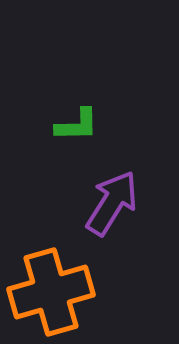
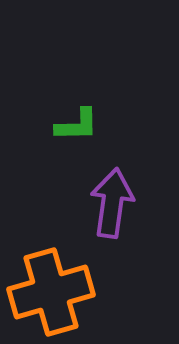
purple arrow: rotated 24 degrees counterclockwise
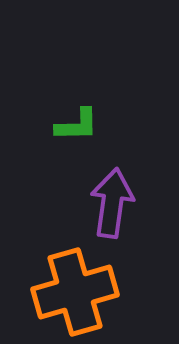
orange cross: moved 24 px right
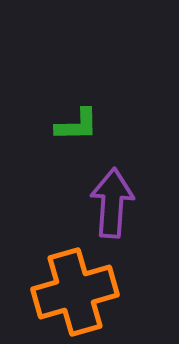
purple arrow: rotated 4 degrees counterclockwise
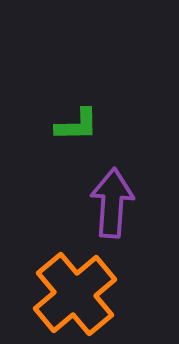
orange cross: moved 2 px down; rotated 24 degrees counterclockwise
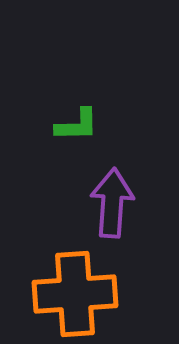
orange cross: rotated 36 degrees clockwise
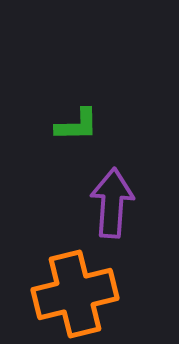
orange cross: rotated 10 degrees counterclockwise
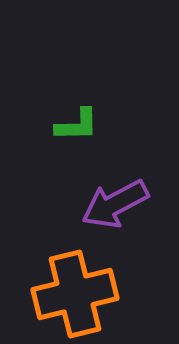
purple arrow: moved 3 px right, 1 px down; rotated 122 degrees counterclockwise
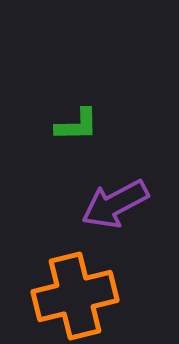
orange cross: moved 2 px down
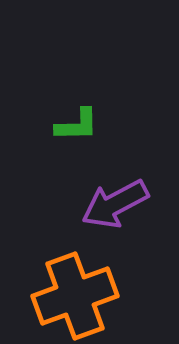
orange cross: rotated 6 degrees counterclockwise
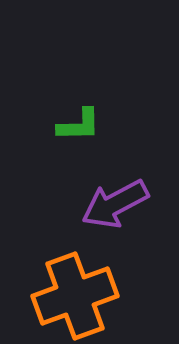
green L-shape: moved 2 px right
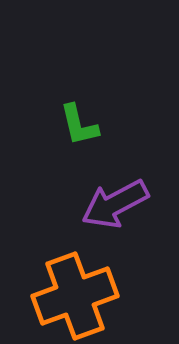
green L-shape: rotated 78 degrees clockwise
